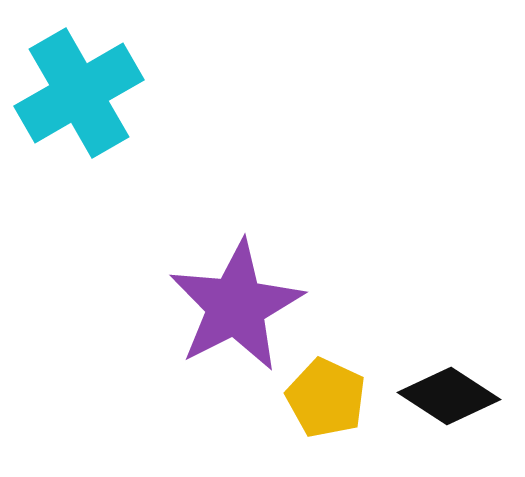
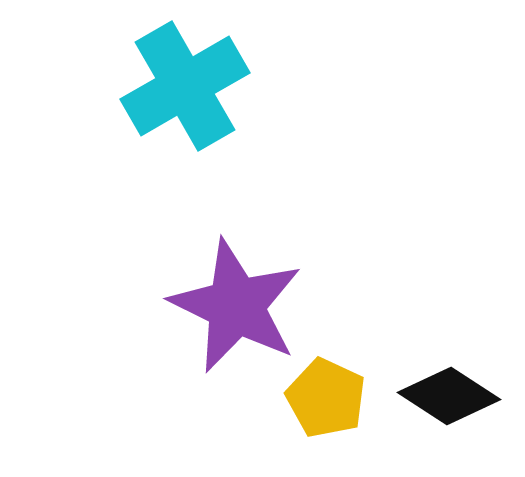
cyan cross: moved 106 px right, 7 px up
purple star: rotated 19 degrees counterclockwise
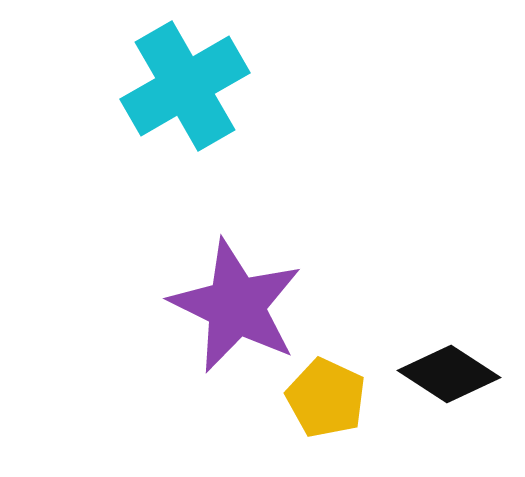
black diamond: moved 22 px up
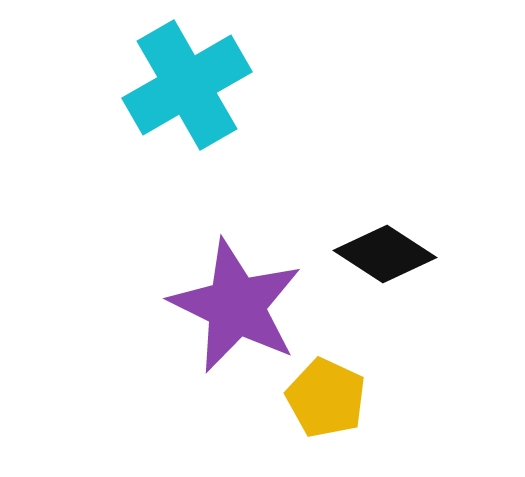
cyan cross: moved 2 px right, 1 px up
black diamond: moved 64 px left, 120 px up
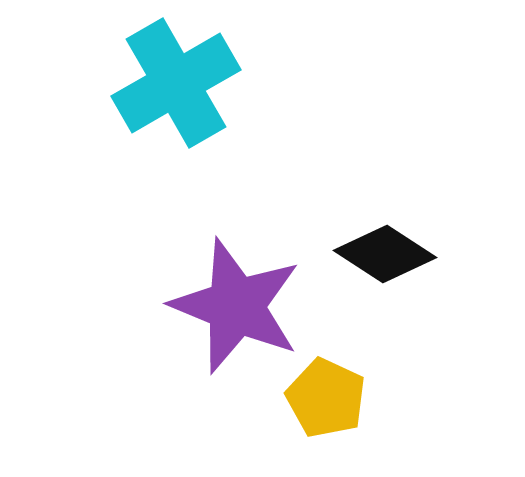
cyan cross: moved 11 px left, 2 px up
purple star: rotated 4 degrees counterclockwise
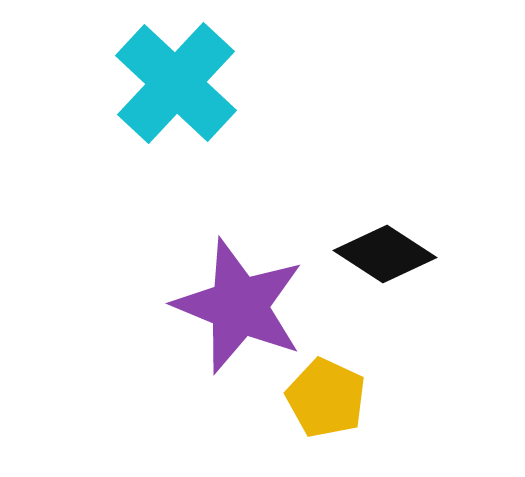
cyan cross: rotated 17 degrees counterclockwise
purple star: moved 3 px right
